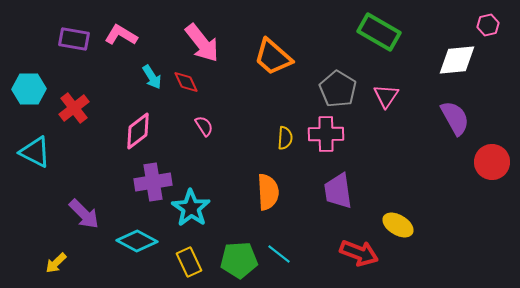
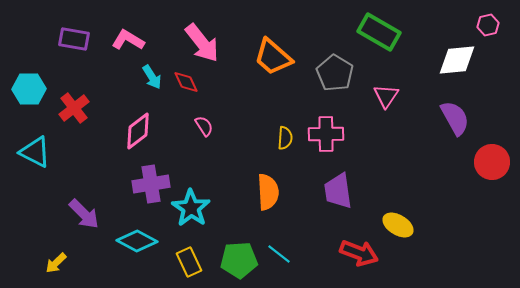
pink L-shape: moved 7 px right, 5 px down
gray pentagon: moved 3 px left, 16 px up
purple cross: moved 2 px left, 2 px down
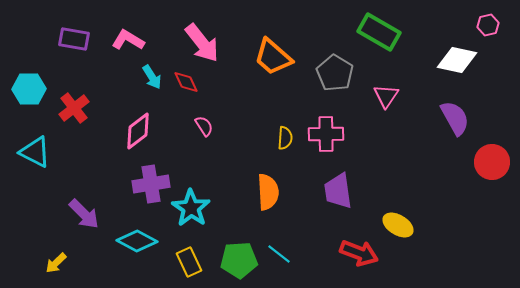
white diamond: rotated 18 degrees clockwise
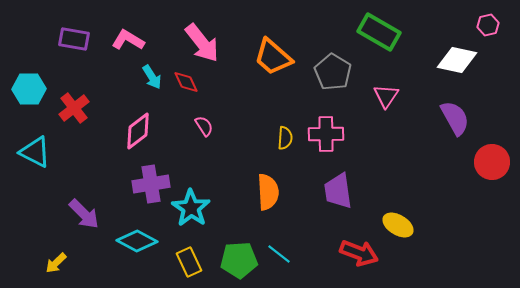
gray pentagon: moved 2 px left, 1 px up
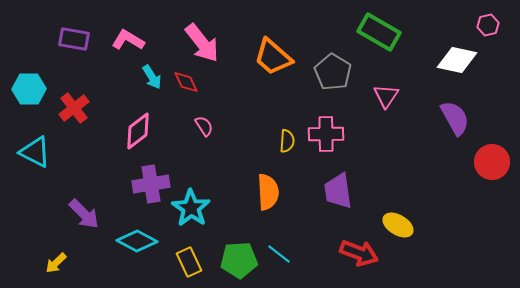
yellow semicircle: moved 2 px right, 3 px down
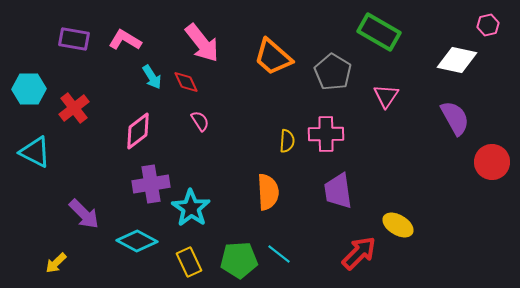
pink L-shape: moved 3 px left
pink semicircle: moved 4 px left, 5 px up
red arrow: rotated 66 degrees counterclockwise
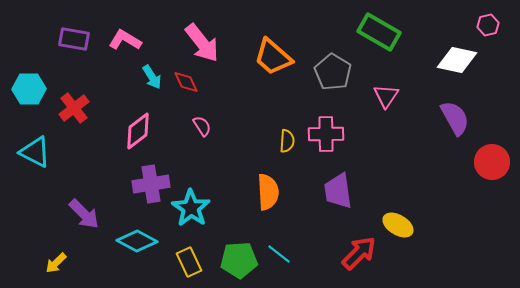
pink semicircle: moved 2 px right, 5 px down
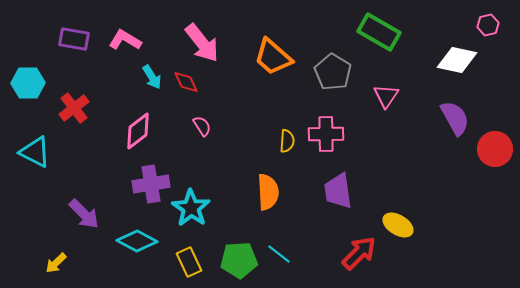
cyan hexagon: moved 1 px left, 6 px up
red circle: moved 3 px right, 13 px up
